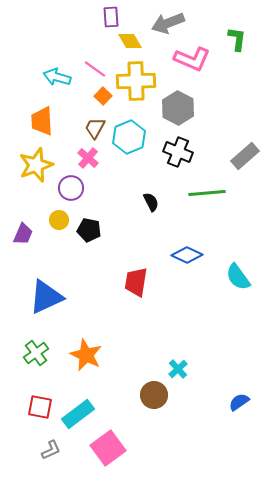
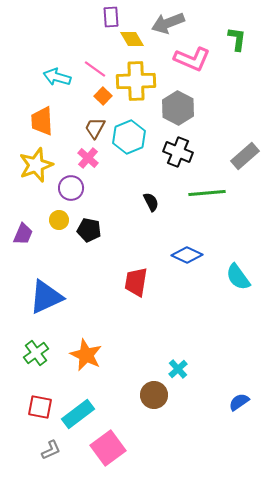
yellow diamond: moved 2 px right, 2 px up
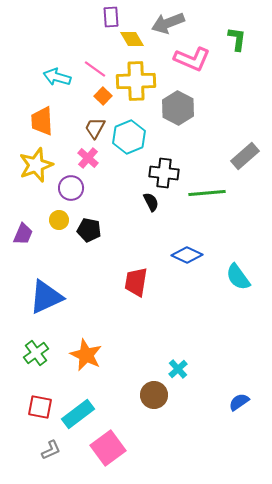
black cross: moved 14 px left, 21 px down; rotated 16 degrees counterclockwise
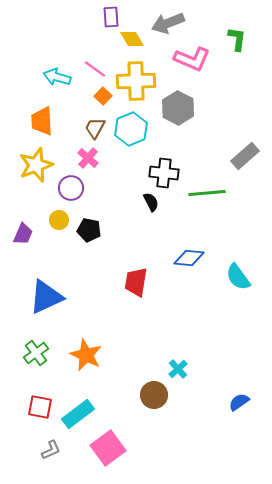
cyan hexagon: moved 2 px right, 8 px up
blue diamond: moved 2 px right, 3 px down; rotated 20 degrees counterclockwise
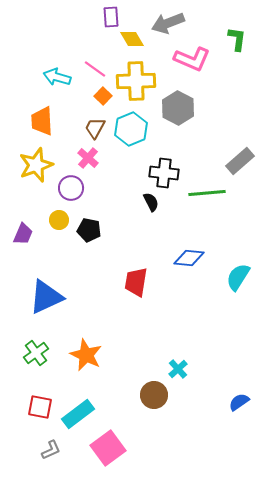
gray rectangle: moved 5 px left, 5 px down
cyan semicircle: rotated 68 degrees clockwise
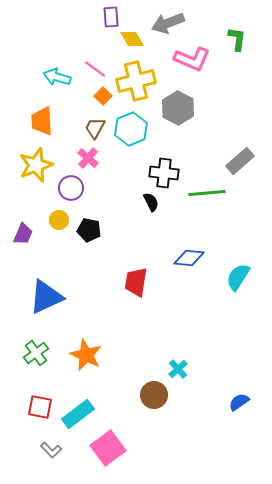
yellow cross: rotated 12 degrees counterclockwise
gray L-shape: rotated 70 degrees clockwise
